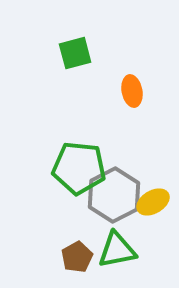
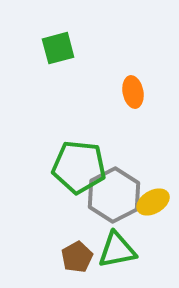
green square: moved 17 px left, 5 px up
orange ellipse: moved 1 px right, 1 px down
green pentagon: moved 1 px up
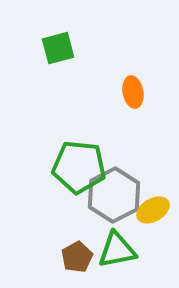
yellow ellipse: moved 8 px down
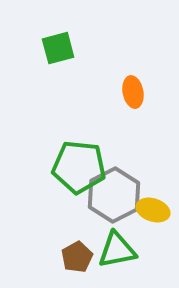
yellow ellipse: rotated 48 degrees clockwise
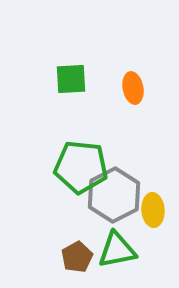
green square: moved 13 px right, 31 px down; rotated 12 degrees clockwise
orange ellipse: moved 4 px up
green pentagon: moved 2 px right
yellow ellipse: rotated 68 degrees clockwise
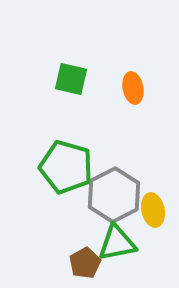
green square: rotated 16 degrees clockwise
green pentagon: moved 15 px left; rotated 10 degrees clockwise
yellow ellipse: rotated 8 degrees counterclockwise
green triangle: moved 7 px up
brown pentagon: moved 8 px right, 6 px down
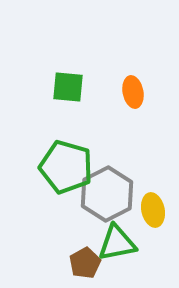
green square: moved 3 px left, 8 px down; rotated 8 degrees counterclockwise
orange ellipse: moved 4 px down
gray hexagon: moved 7 px left, 1 px up
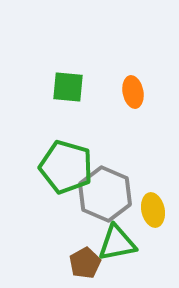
gray hexagon: moved 2 px left; rotated 10 degrees counterclockwise
